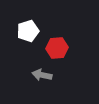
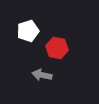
red hexagon: rotated 15 degrees clockwise
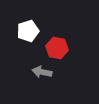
gray arrow: moved 3 px up
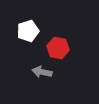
red hexagon: moved 1 px right
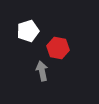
gray arrow: moved 1 px up; rotated 66 degrees clockwise
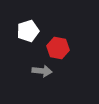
gray arrow: rotated 108 degrees clockwise
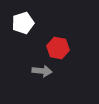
white pentagon: moved 5 px left, 8 px up
